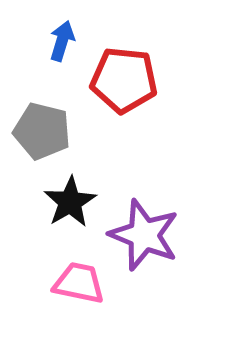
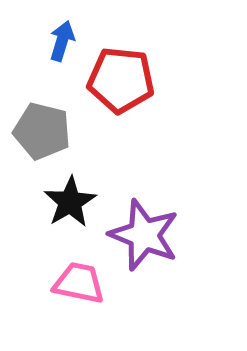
red pentagon: moved 3 px left
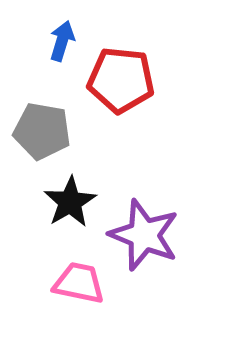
gray pentagon: rotated 4 degrees counterclockwise
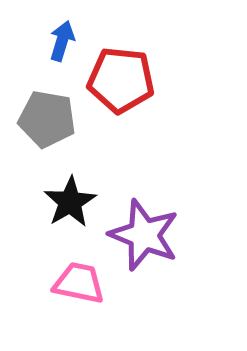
gray pentagon: moved 5 px right, 12 px up
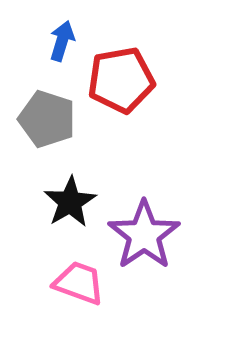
red pentagon: rotated 16 degrees counterclockwise
gray pentagon: rotated 8 degrees clockwise
purple star: rotated 16 degrees clockwise
pink trapezoid: rotated 8 degrees clockwise
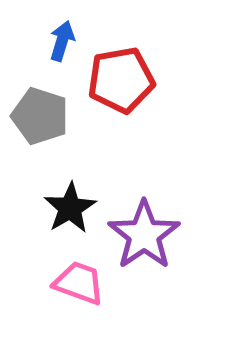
gray pentagon: moved 7 px left, 3 px up
black star: moved 6 px down
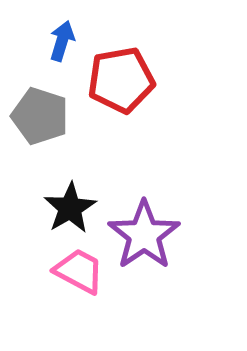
pink trapezoid: moved 12 px up; rotated 8 degrees clockwise
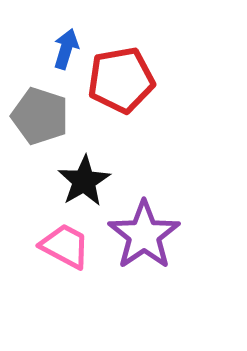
blue arrow: moved 4 px right, 8 px down
black star: moved 14 px right, 27 px up
pink trapezoid: moved 14 px left, 25 px up
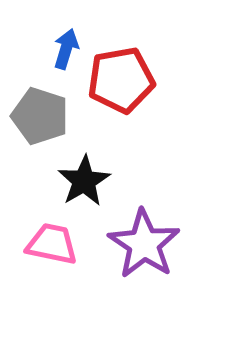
purple star: moved 9 px down; rotated 4 degrees counterclockwise
pink trapezoid: moved 13 px left, 2 px up; rotated 16 degrees counterclockwise
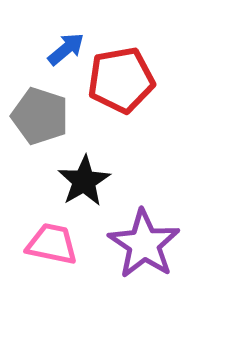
blue arrow: rotated 33 degrees clockwise
